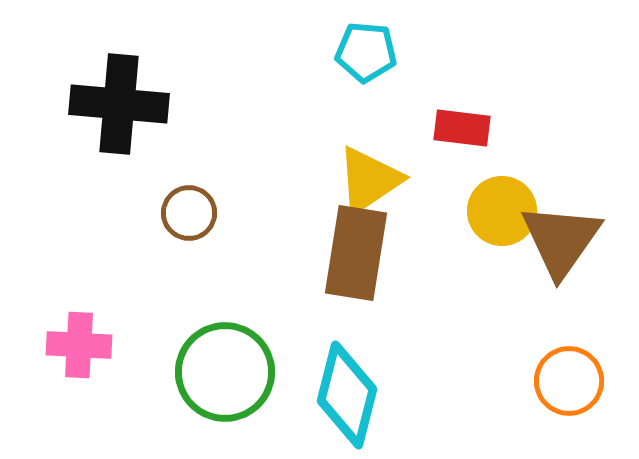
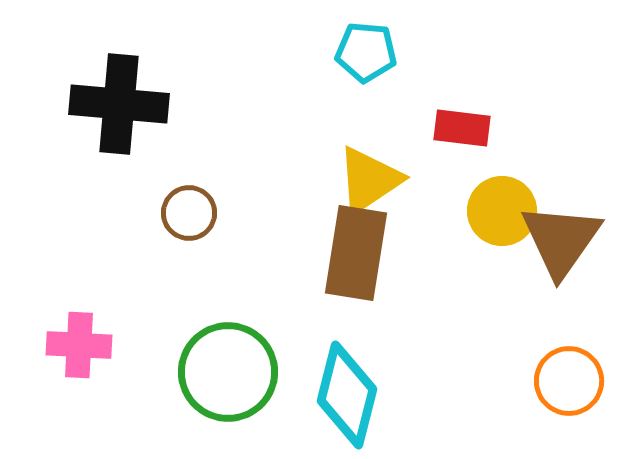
green circle: moved 3 px right
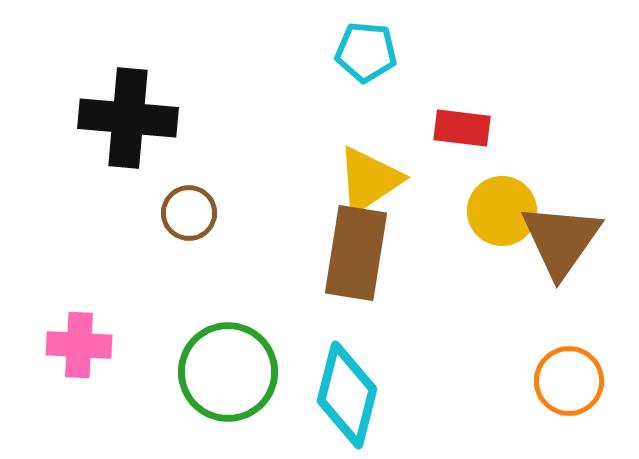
black cross: moved 9 px right, 14 px down
